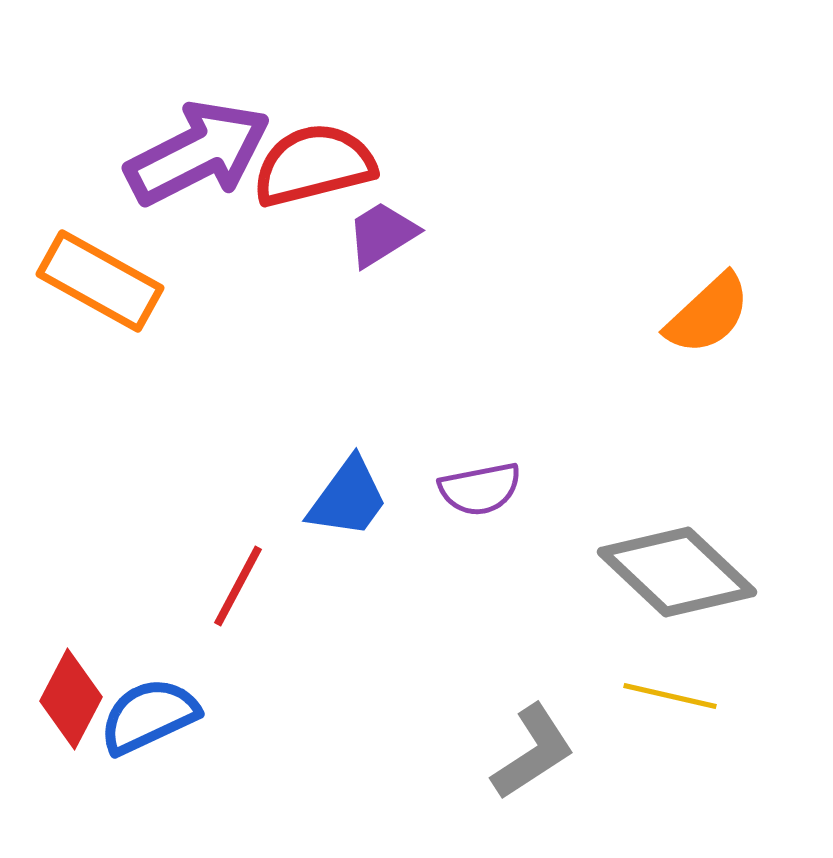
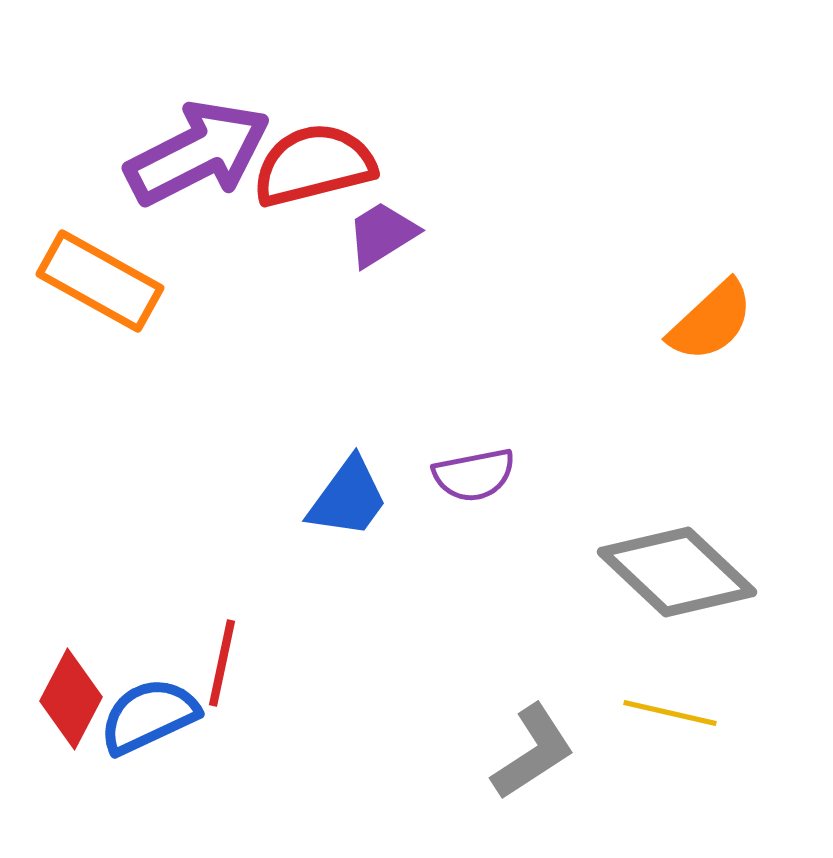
orange semicircle: moved 3 px right, 7 px down
purple semicircle: moved 6 px left, 14 px up
red line: moved 16 px left, 77 px down; rotated 16 degrees counterclockwise
yellow line: moved 17 px down
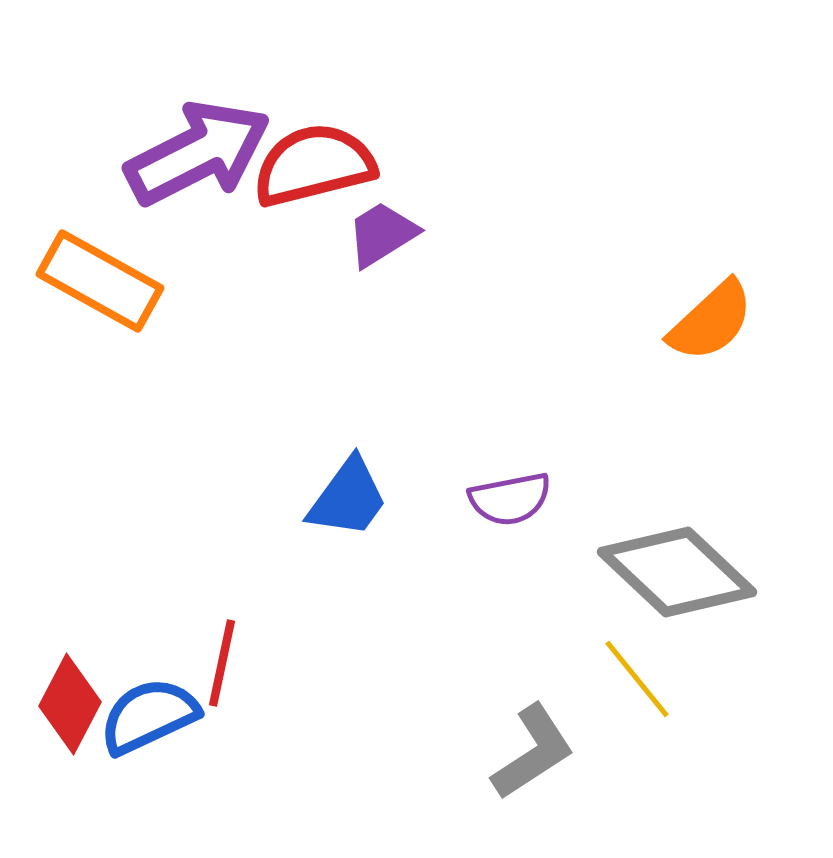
purple semicircle: moved 36 px right, 24 px down
red diamond: moved 1 px left, 5 px down
yellow line: moved 33 px left, 34 px up; rotated 38 degrees clockwise
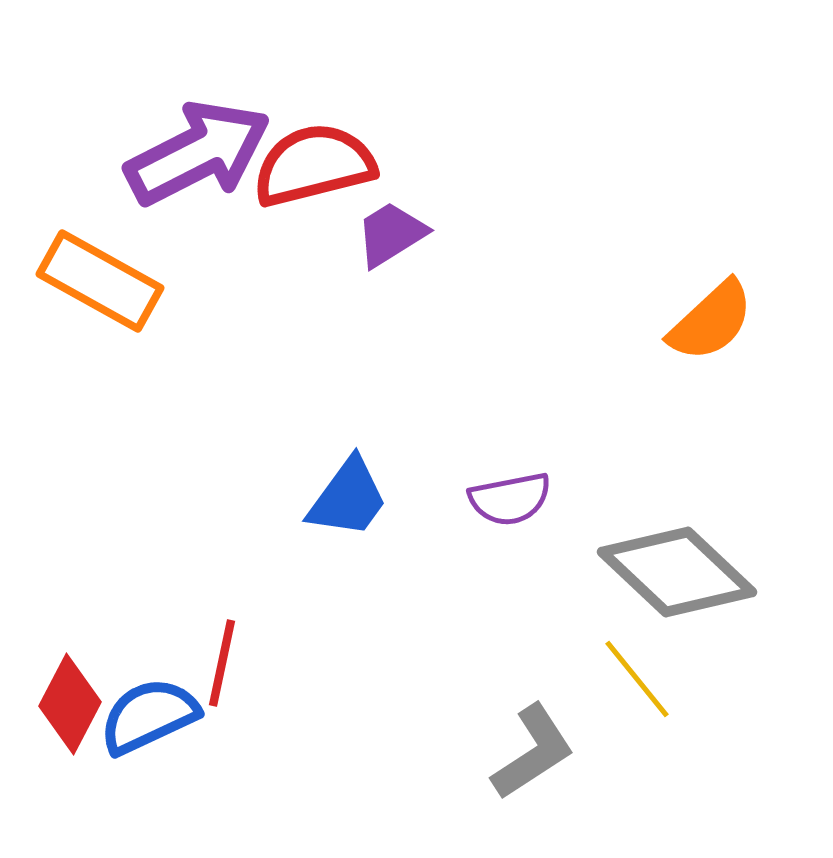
purple trapezoid: moved 9 px right
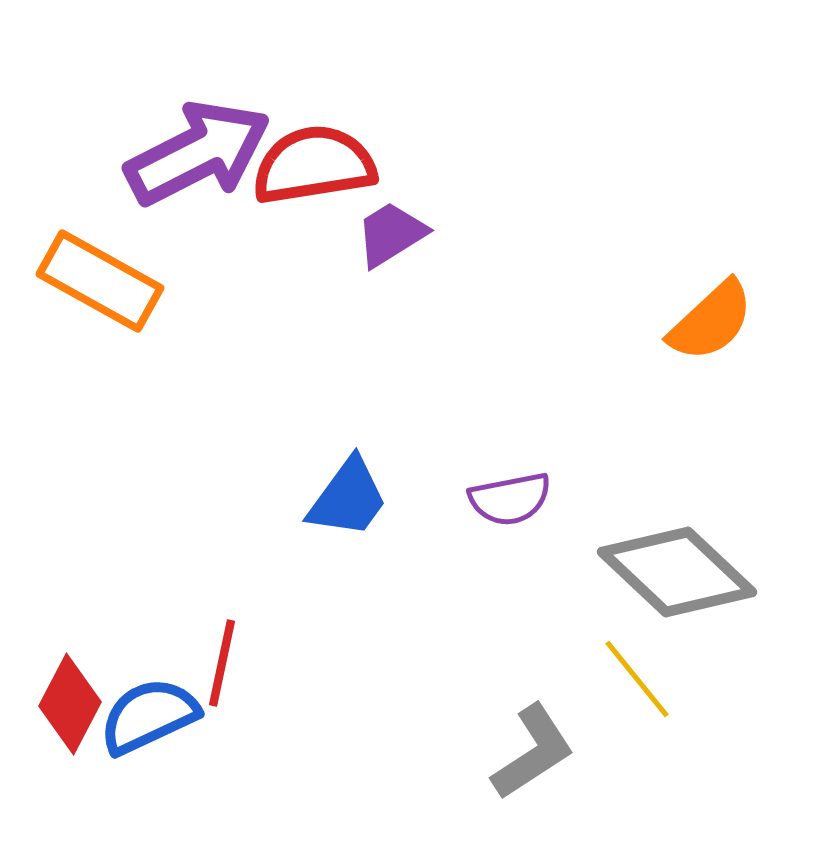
red semicircle: rotated 5 degrees clockwise
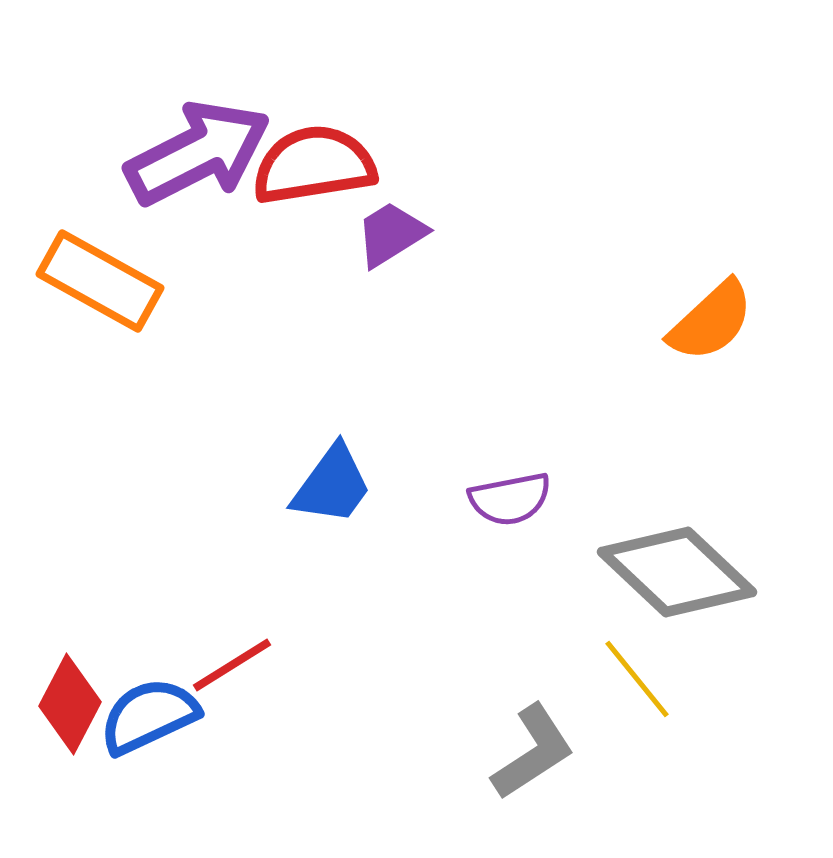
blue trapezoid: moved 16 px left, 13 px up
red line: moved 10 px right, 2 px down; rotated 46 degrees clockwise
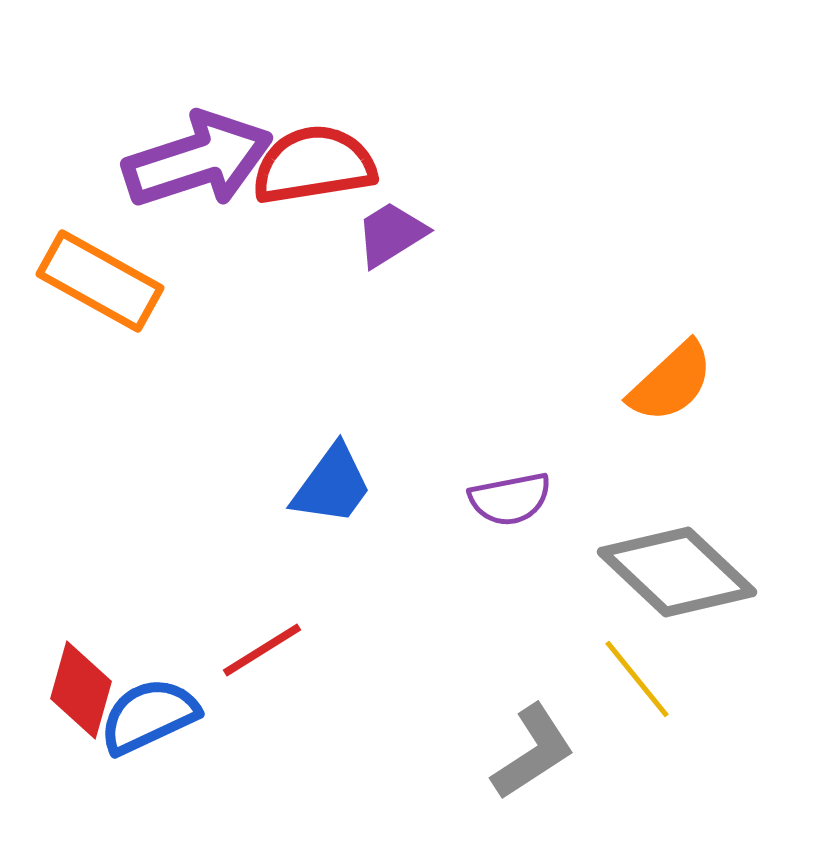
purple arrow: moved 7 px down; rotated 9 degrees clockwise
orange semicircle: moved 40 px left, 61 px down
red line: moved 30 px right, 15 px up
red diamond: moved 11 px right, 14 px up; rotated 12 degrees counterclockwise
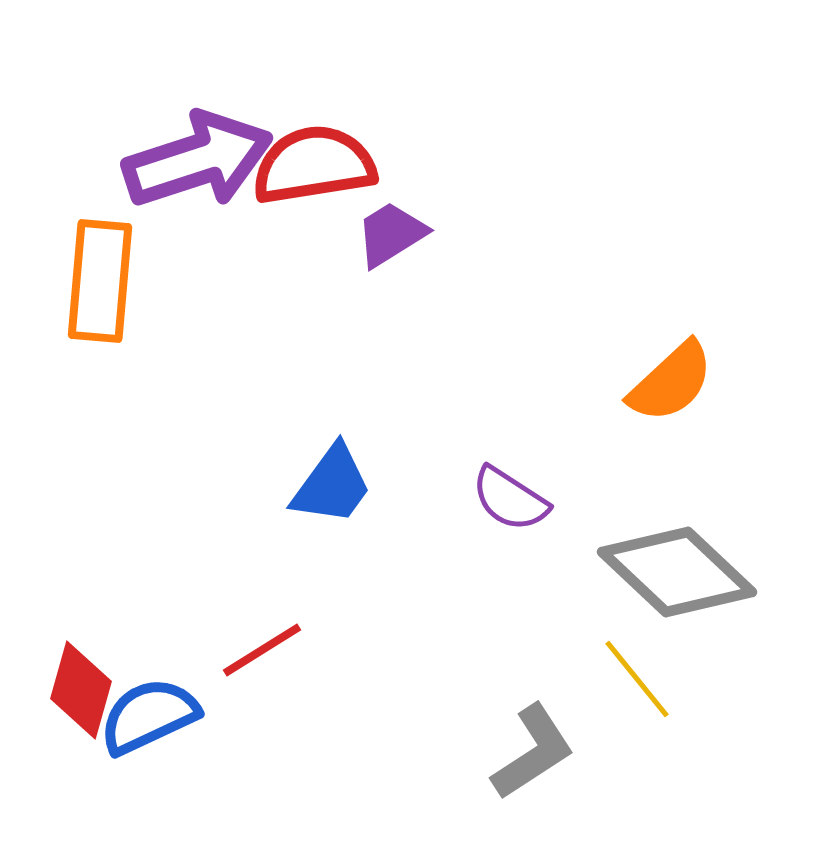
orange rectangle: rotated 66 degrees clockwise
purple semicircle: rotated 44 degrees clockwise
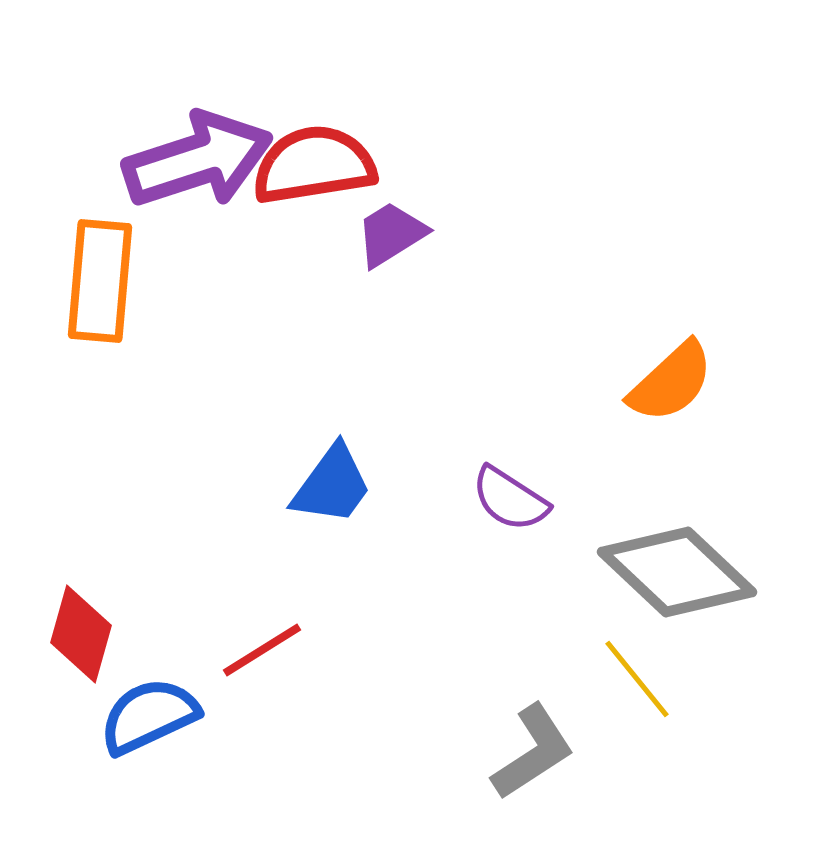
red diamond: moved 56 px up
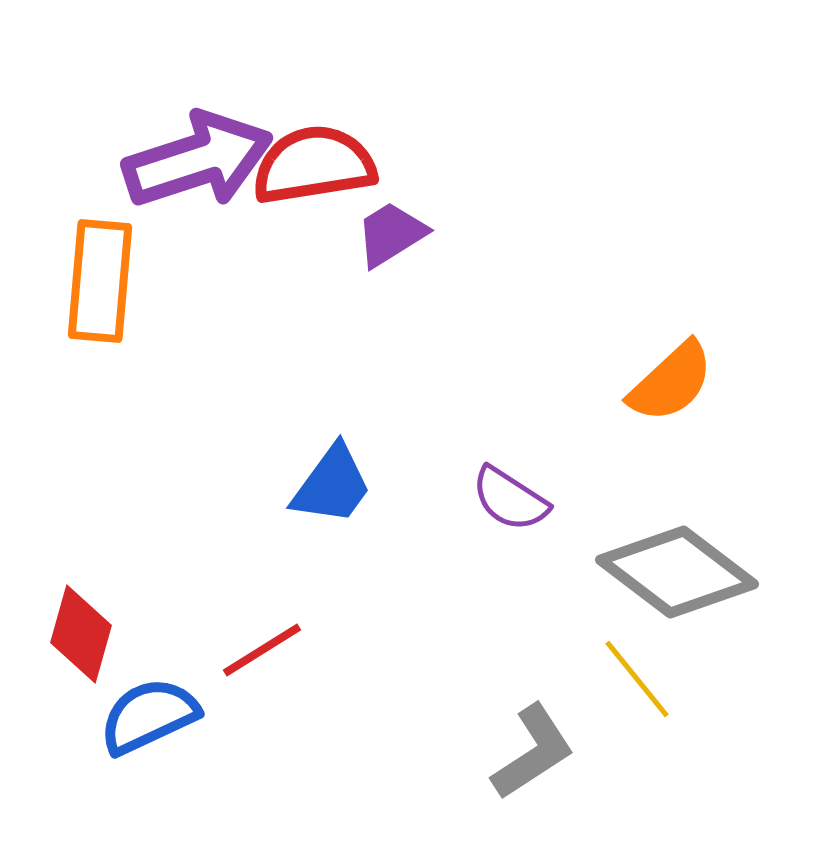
gray diamond: rotated 6 degrees counterclockwise
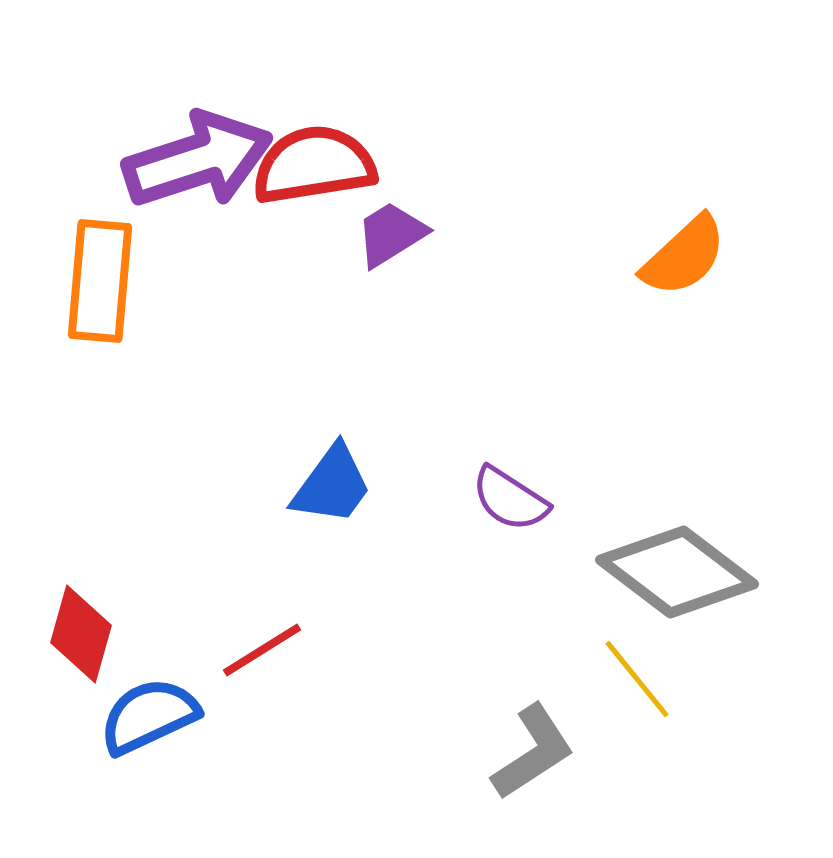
orange semicircle: moved 13 px right, 126 px up
